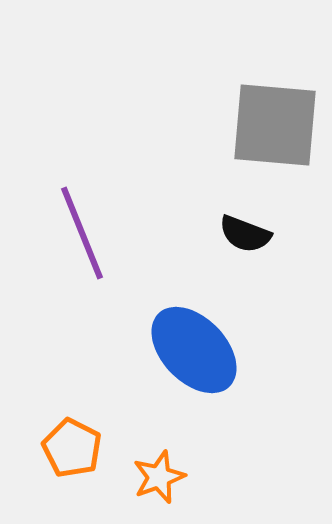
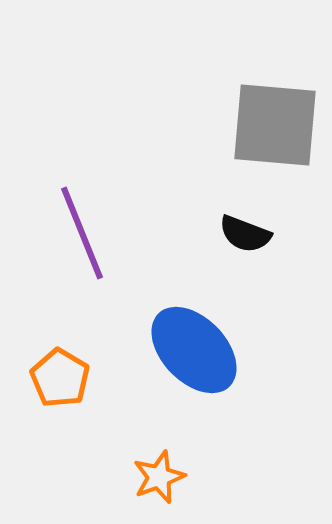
orange pentagon: moved 12 px left, 70 px up; rotated 4 degrees clockwise
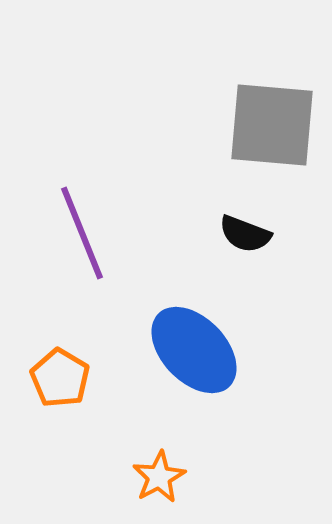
gray square: moved 3 px left
orange star: rotated 8 degrees counterclockwise
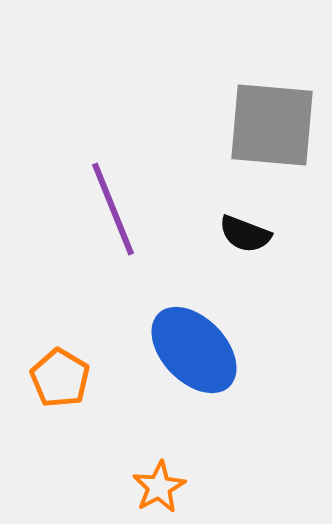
purple line: moved 31 px right, 24 px up
orange star: moved 10 px down
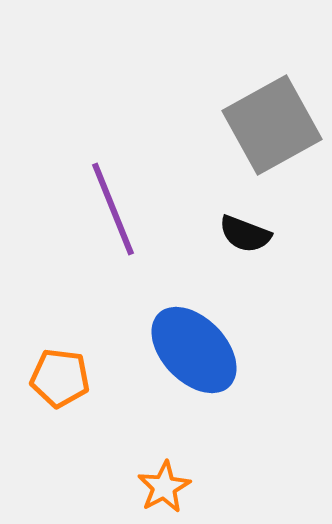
gray square: rotated 34 degrees counterclockwise
orange pentagon: rotated 24 degrees counterclockwise
orange star: moved 5 px right
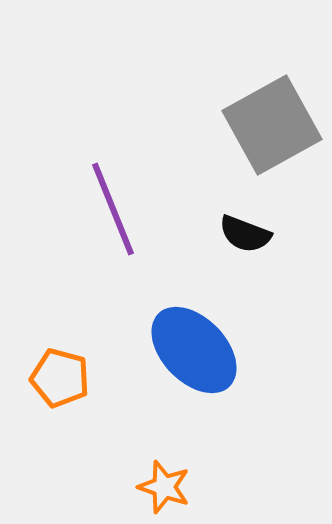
orange pentagon: rotated 8 degrees clockwise
orange star: rotated 24 degrees counterclockwise
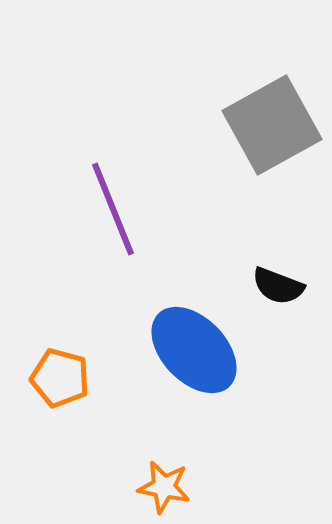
black semicircle: moved 33 px right, 52 px down
orange star: rotated 8 degrees counterclockwise
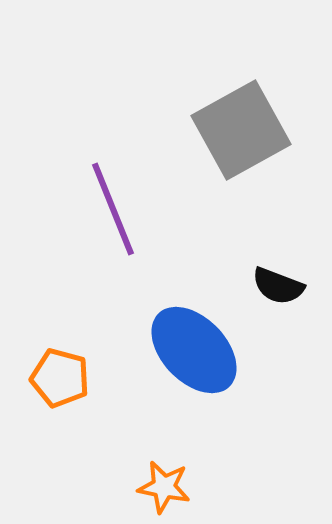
gray square: moved 31 px left, 5 px down
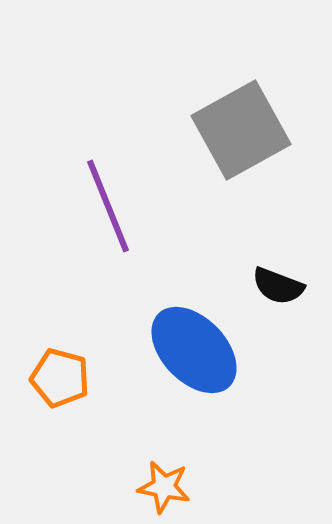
purple line: moved 5 px left, 3 px up
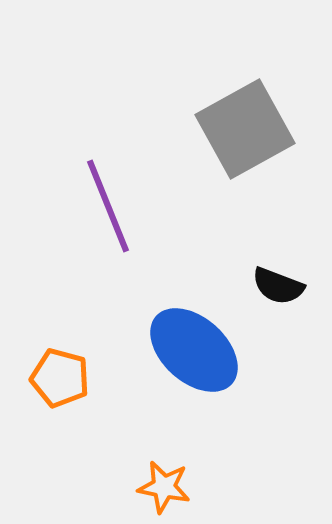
gray square: moved 4 px right, 1 px up
blue ellipse: rotated 4 degrees counterclockwise
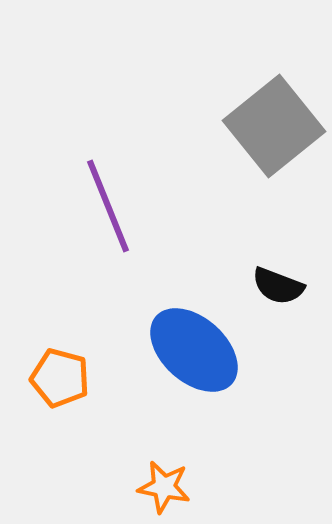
gray square: moved 29 px right, 3 px up; rotated 10 degrees counterclockwise
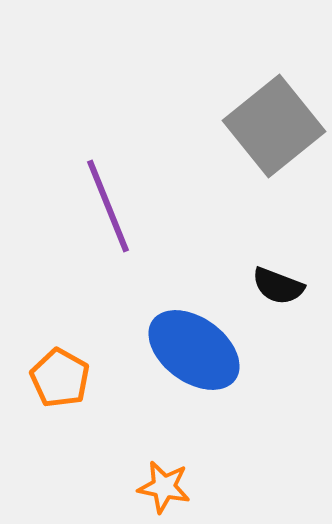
blue ellipse: rotated 6 degrees counterclockwise
orange pentagon: rotated 14 degrees clockwise
